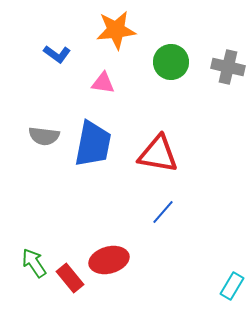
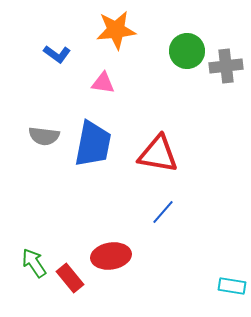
green circle: moved 16 px right, 11 px up
gray cross: moved 2 px left, 1 px up; rotated 20 degrees counterclockwise
red ellipse: moved 2 px right, 4 px up; rotated 6 degrees clockwise
cyan rectangle: rotated 68 degrees clockwise
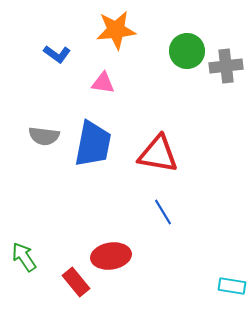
blue line: rotated 72 degrees counterclockwise
green arrow: moved 10 px left, 6 px up
red rectangle: moved 6 px right, 4 px down
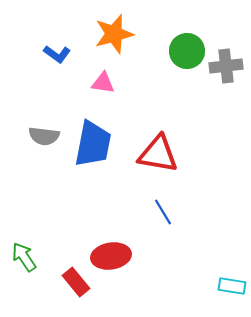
orange star: moved 2 px left, 4 px down; rotated 9 degrees counterclockwise
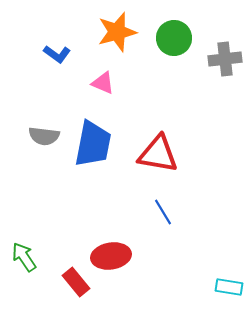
orange star: moved 3 px right, 2 px up
green circle: moved 13 px left, 13 px up
gray cross: moved 1 px left, 7 px up
pink triangle: rotated 15 degrees clockwise
cyan rectangle: moved 3 px left, 1 px down
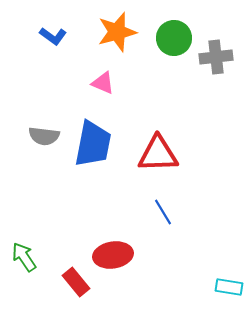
blue L-shape: moved 4 px left, 18 px up
gray cross: moved 9 px left, 2 px up
red triangle: rotated 12 degrees counterclockwise
red ellipse: moved 2 px right, 1 px up
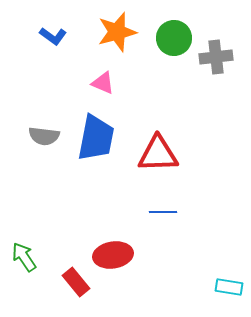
blue trapezoid: moved 3 px right, 6 px up
blue line: rotated 60 degrees counterclockwise
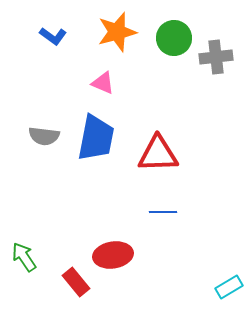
cyan rectangle: rotated 40 degrees counterclockwise
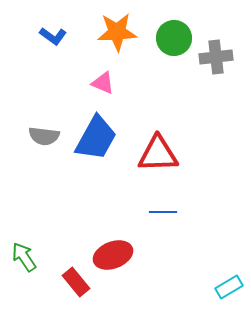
orange star: rotated 12 degrees clockwise
blue trapezoid: rotated 18 degrees clockwise
red ellipse: rotated 12 degrees counterclockwise
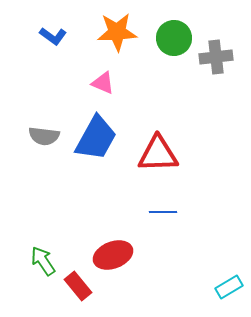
green arrow: moved 19 px right, 4 px down
red rectangle: moved 2 px right, 4 px down
